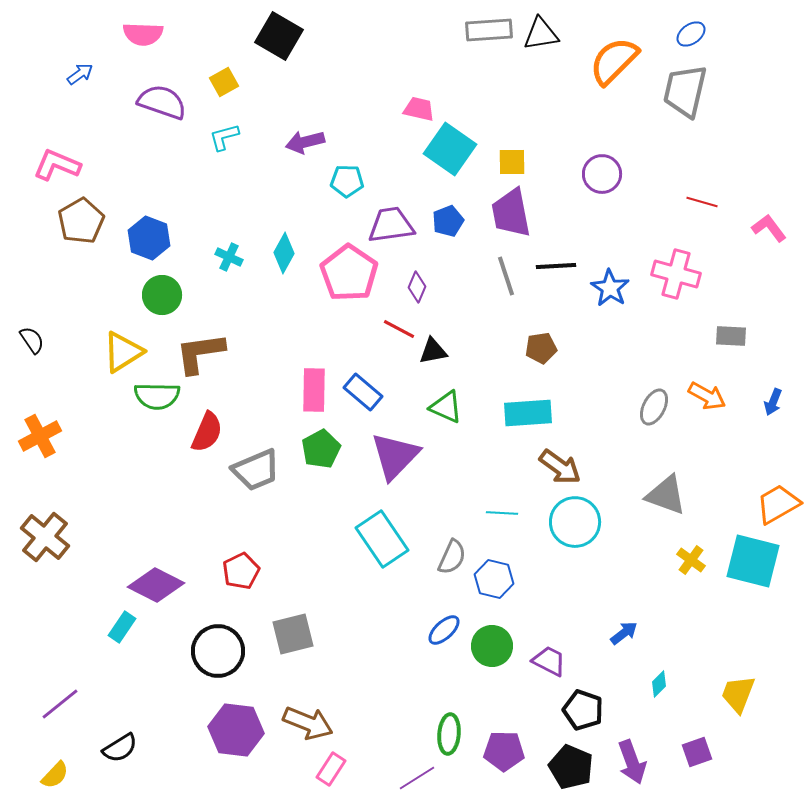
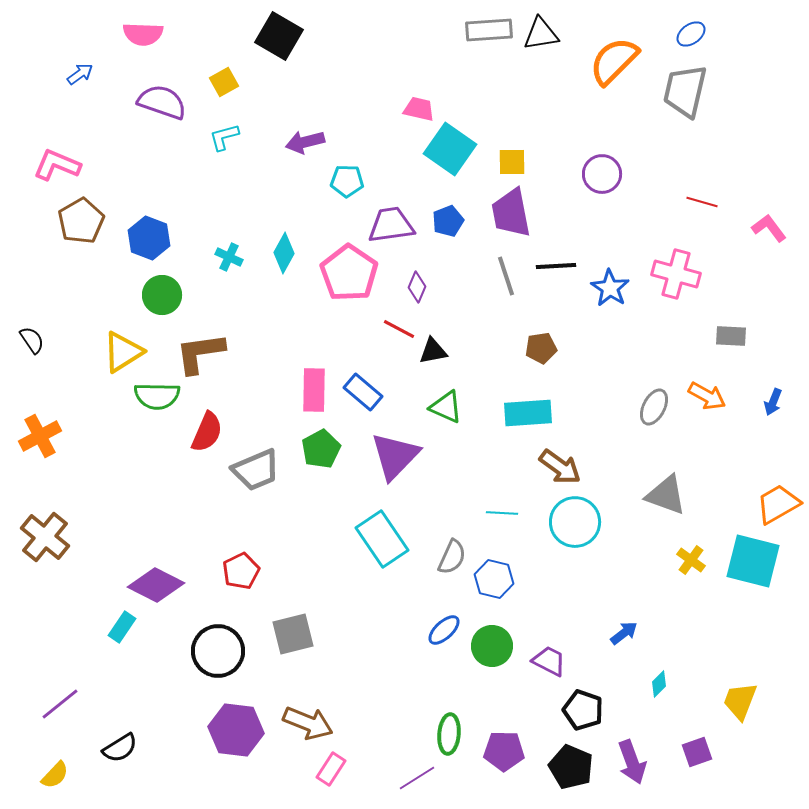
yellow trapezoid at (738, 694): moved 2 px right, 7 px down
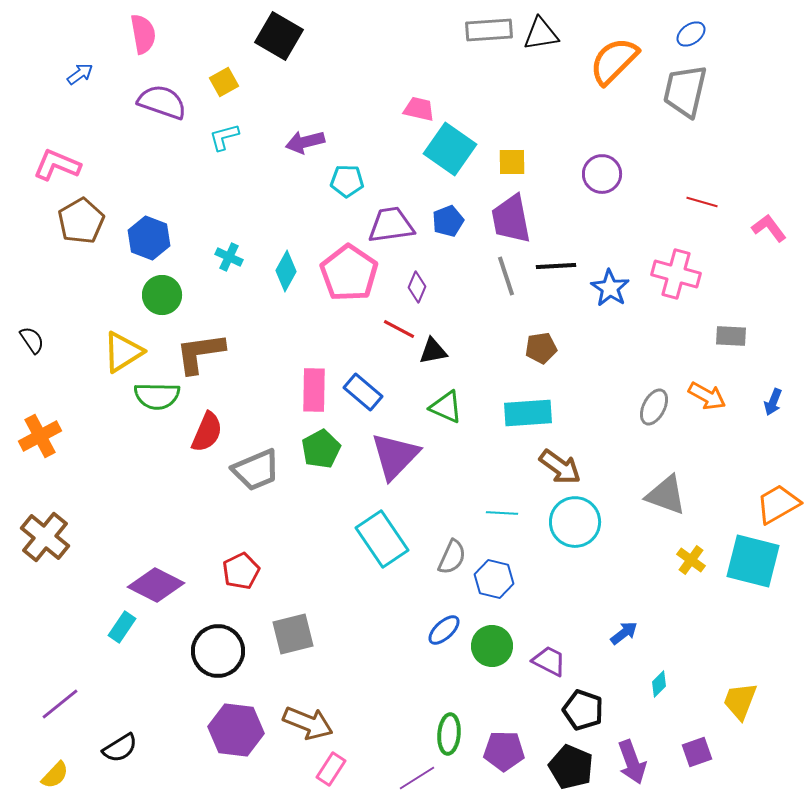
pink semicircle at (143, 34): rotated 102 degrees counterclockwise
purple trapezoid at (511, 213): moved 6 px down
cyan diamond at (284, 253): moved 2 px right, 18 px down
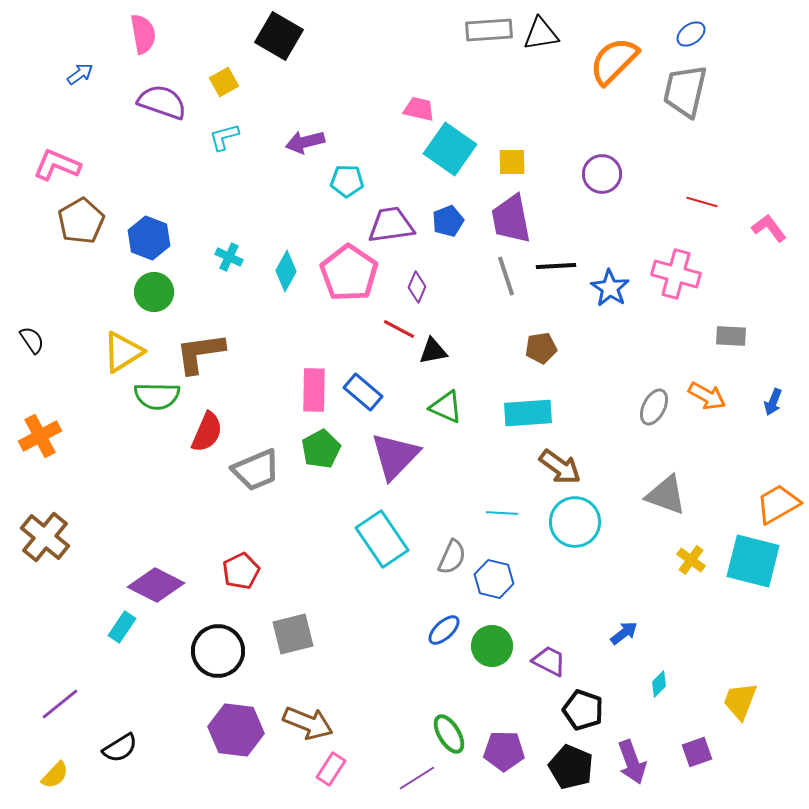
green circle at (162, 295): moved 8 px left, 3 px up
green ellipse at (449, 734): rotated 36 degrees counterclockwise
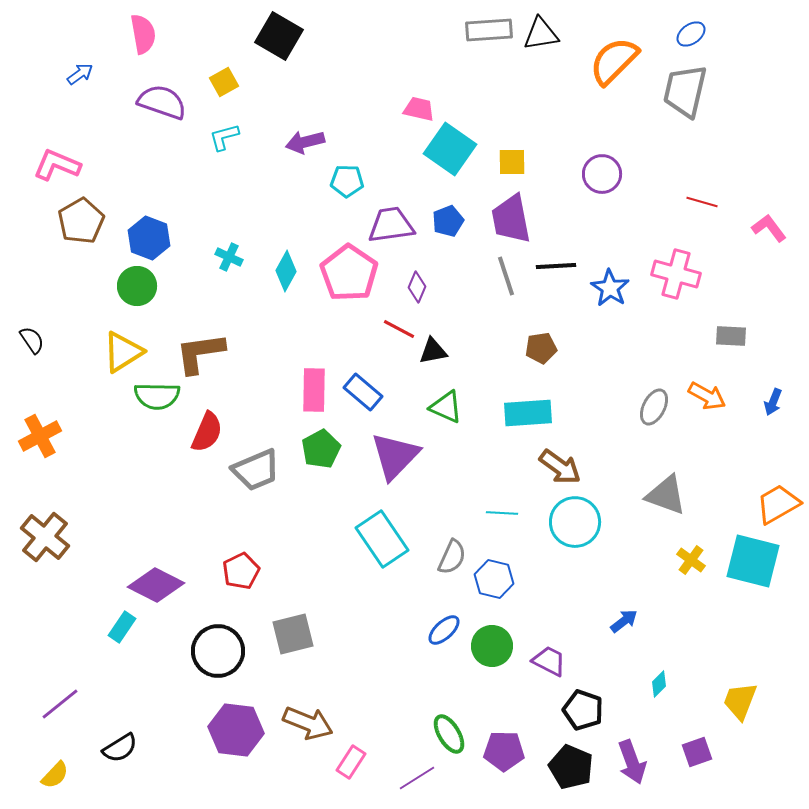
green circle at (154, 292): moved 17 px left, 6 px up
blue arrow at (624, 633): moved 12 px up
pink rectangle at (331, 769): moved 20 px right, 7 px up
